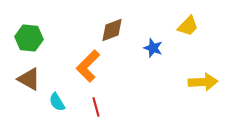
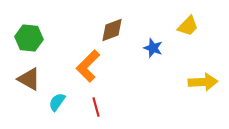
cyan semicircle: rotated 66 degrees clockwise
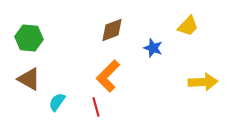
orange L-shape: moved 20 px right, 10 px down
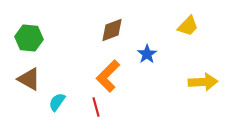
blue star: moved 6 px left, 6 px down; rotated 18 degrees clockwise
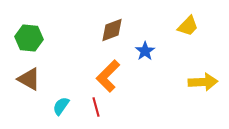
blue star: moved 2 px left, 3 px up
cyan semicircle: moved 4 px right, 4 px down
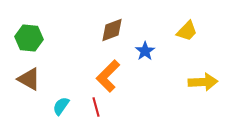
yellow trapezoid: moved 1 px left, 5 px down
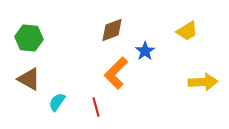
yellow trapezoid: rotated 15 degrees clockwise
orange L-shape: moved 8 px right, 3 px up
cyan semicircle: moved 4 px left, 4 px up
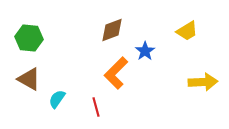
cyan semicircle: moved 3 px up
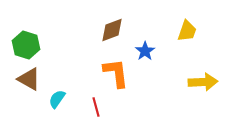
yellow trapezoid: rotated 40 degrees counterclockwise
green hexagon: moved 3 px left, 7 px down; rotated 12 degrees clockwise
orange L-shape: rotated 128 degrees clockwise
